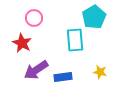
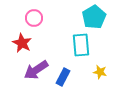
cyan rectangle: moved 6 px right, 5 px down
blue rectangle: rotated 54 degrees counterclockwise
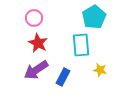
red star: moved 16 px right
yellow star: moved 2 px up
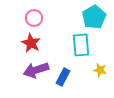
red star: moved 7 px left
purple arrow: rotated 15 degrees clockwise
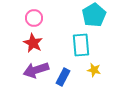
cyan pentagon: moved 2 px up
red star: moved 2 px right
yellow star: moved 6 px left
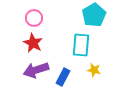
cyan rectangle: rotated 10 degrees clockwise
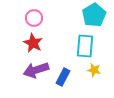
cyan rectangle: moved 4 px right, 1 px down
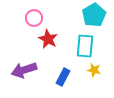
red star: moved 15 px right, 4 px up
purple arrow: moved 12 px left
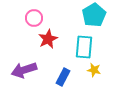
red star: rotated 18 degrees clockwise
cyan rectangle: moved 1 px left, 1 px down
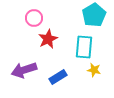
blue rectangle: moved 5 px left; rotated 30 degrees clockwise
